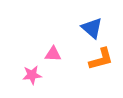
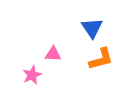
blue triangle: rotated 15 degrees clockwise
pink star: rotated 18 degrees counterclockwise
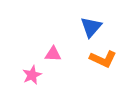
blue triangle: moved 1 px left, 1 px up; rotated 15 degrees clockwise
orange L-shape: moved 2 px right; rotated 40 degrees clockwise
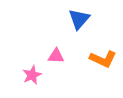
blue triangle: moved 12 px left, 8 px up
pink triangle: moved 3 px right, 2 px down
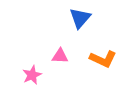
blue triangle: moved 1 px right, 1 px up
pink triangle: moved 4 px right
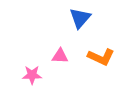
orange L-shape: moved 2 px left, 2 px up
pink star: rotated 24 degrees clockwise
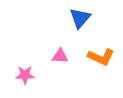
pink star: moved 7 px left
